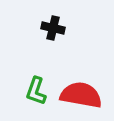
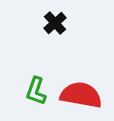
black cross: moved 2 px right, 5 px up; rotated 35 degrees clockwise
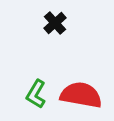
green L-shape: moved 3 px down; rotated 12 degrees clockwise
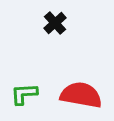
green L-shape: moved 12 px left; rotated 56 degrees clockwise
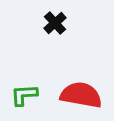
green L-shape: moved 1 px down
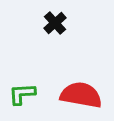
green L-shape: moved 2 px left, 1 px up
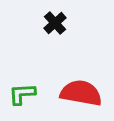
red semicircle: moved 2 px up
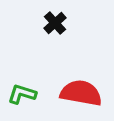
green L-shape: rotated 20 degrees clockwise
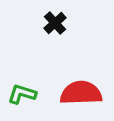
red semicircle: rotated 12 degrees counterclockwise
